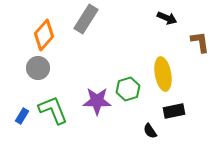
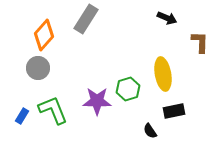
brown L-shape: rotated 10 degrees clockwise
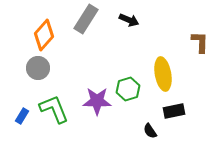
black arrow: moved 38 px left, 2 px down
green L-shape: moved 1 px right, 1 px up
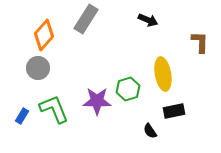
black arrow: moved 19 px right
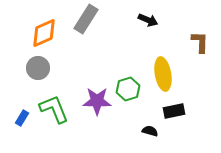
orange diamond: moved 2 px up; rotated 24 degrees clockwise
blue rectangle: moved 2 px down
black semicircle: rotated 140 degrees clockwise
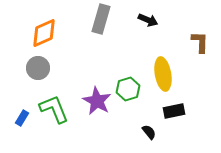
gray rectangle: moved 15 px right; rotated 16 degrees counterclockwise
purple star: rotated 28 degrees clockwise
black semicircle: moved 1 px left, 1 px down; rotated 35 degrees clockwise
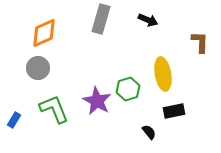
blue rectangle: moved 8 px left, 2 px down
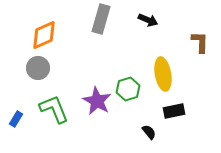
orange diamond: moved 2 px down
blue rectangle: moved 2 px right, 1 px up
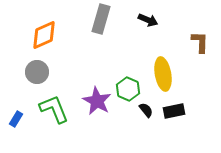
gray circle: moved 1 px left, 4 px down
green hexagon: rotated 20 degrees counterclockwise
black semicircle: moved 3 px left, 22 px up
